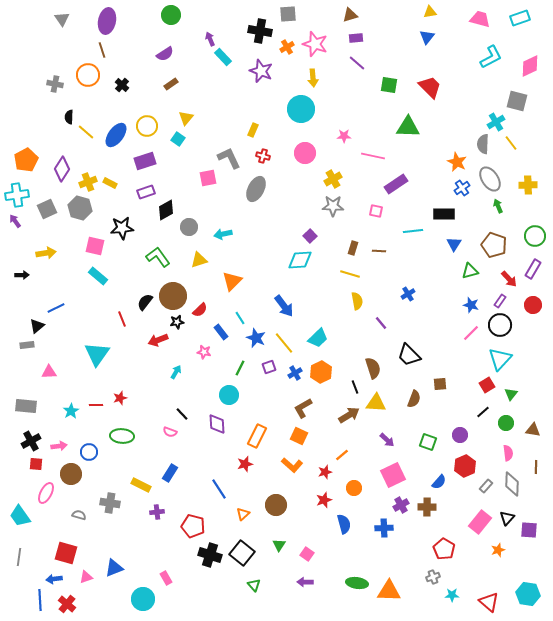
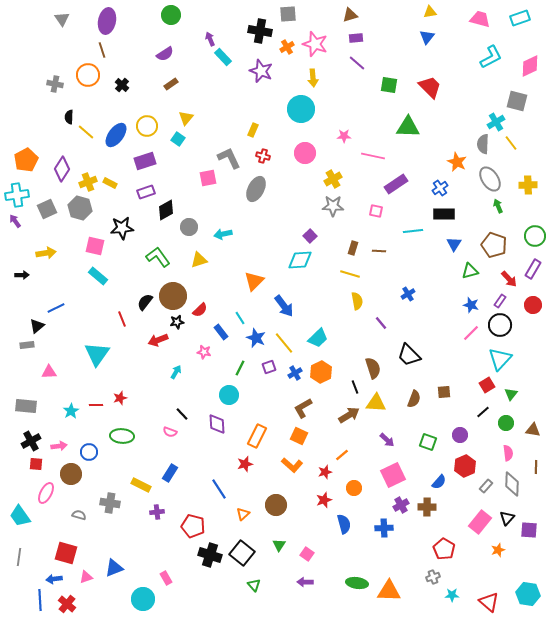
blue cross at (462, 188): moved 22 px left
orange triangle at (232, 281): moved 22 px right
brown square at (440, 384): moved 4 px right, 8 px down
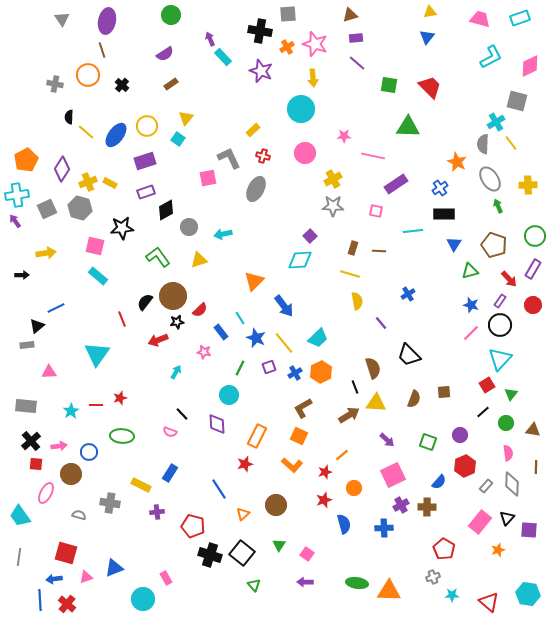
yellow rectangle at (253, 130): rotated 24 degrees clockwise
black cross at (31, 441): rotated 12 degrees counterclockwise
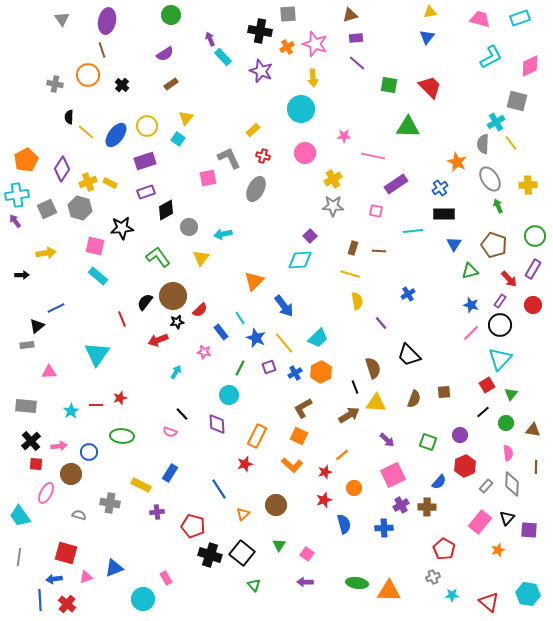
yellow triangle at (199, 260): moved 2 px right, 2 px up; rotated 36 degrees counterclockwise
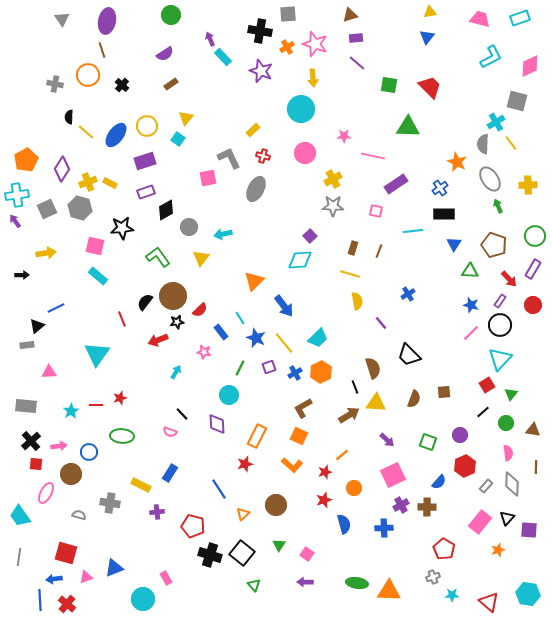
brown line at (379, 251): rotated 72 degrees counterclockwise
green triangle at (470, 271): rotated 18 degrees clockwise
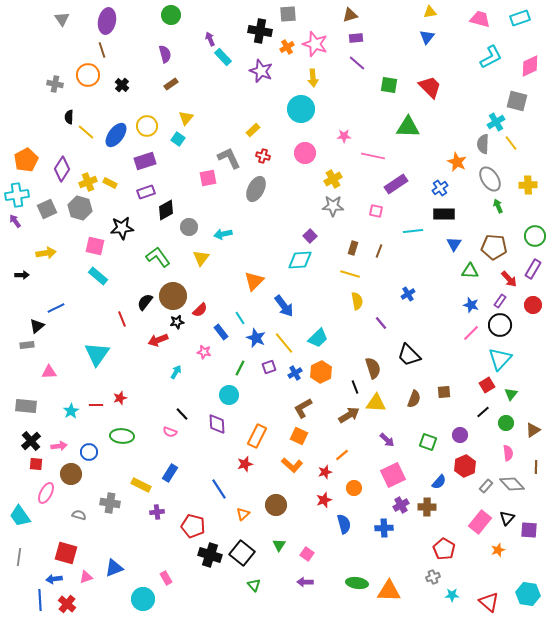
purple semicircle at (165, 54): rotated 72 degrees counterclockwise
brown pentagon at (494, 245): moved 2 px down; rotated 15 degrees counterclockwise
brown triangle at (533, 430): rotated 42 degrees counterclockwise
gray diamond at (512, 484): rotated 45 degrees counterclockwise
